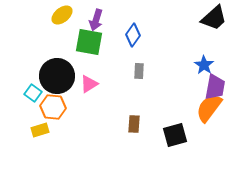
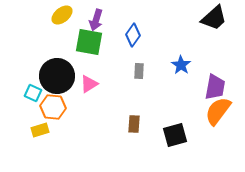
blue star: moved 23 px left
cyan square: rotated 12 degrees counterclockwise
orange semicircle: moved 9 px right, 3 px down
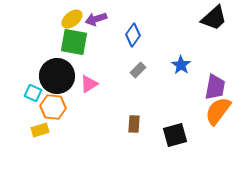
yellow ellipse: moved 10 px right, 4 px down
purple arrow: moved 1 px up; rotated 55 degrees clockwise
green square: moved 15 px left
gray rectangle: moved 1 px left, 1 px up; rotated 42 degrees clockwise
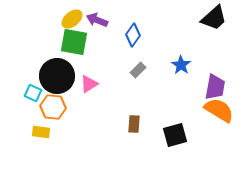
purple arrow: moved 1 px right, 1 px down; rotated 40 degrees clockwise
orange semicircle: moved 1 px right, 1 px up; rotated 84 degrees clockwise
yellow rectangle: moved 1 px right, 2 px down; rotated 24 degrees clockwise
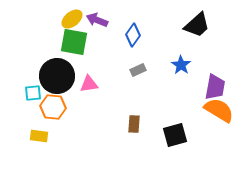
black trapezoid: moved 17 px left, 7 px down
gray rectangle: rotated 21 degrees clockwise
pink triangle: rotated 24 degrees clockwise
cyan square: rotated 30 degrees counterclockwise
yellow rectangle: moved 2 px left, 4 px down
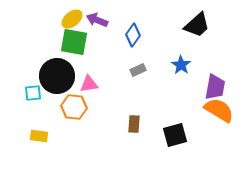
orange hexagon: moved 21 px right
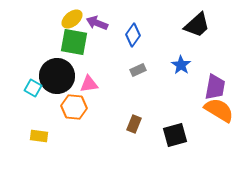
purple arrow: moved 3 px down
cyan square: moved 5 px up; rotated 36 degrees clockwise
brown rectangle: rotated 18 degrees clockwise
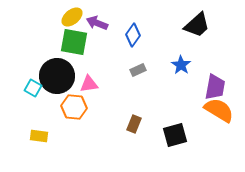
yellow ellipse: moved 2 px up
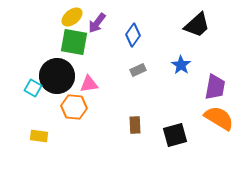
purple arrow: rotated 75 degrees counterclockwise
orange semicircle: moved 8 px down
brown rectangle: moved 1 px right, 1 px down; rotated 24 degrees counterclockwise
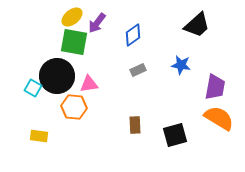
blue diamond: rotated 20 degrees clockwise
blue star: rotated 24 degrees counterclockwise
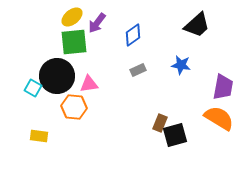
green square: rotated 16 degrees counterclockwise
purple trapezoid: moved 8 px right
brown rectangle: moved 25 px right, 2 px up; rotated 24 degrees clockwise
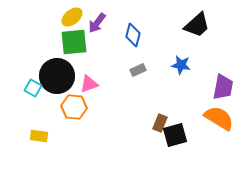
blue diamond: rotated 40 degrees counterclockwise
pink triangle: rotated 12 degrees counterclockwise
